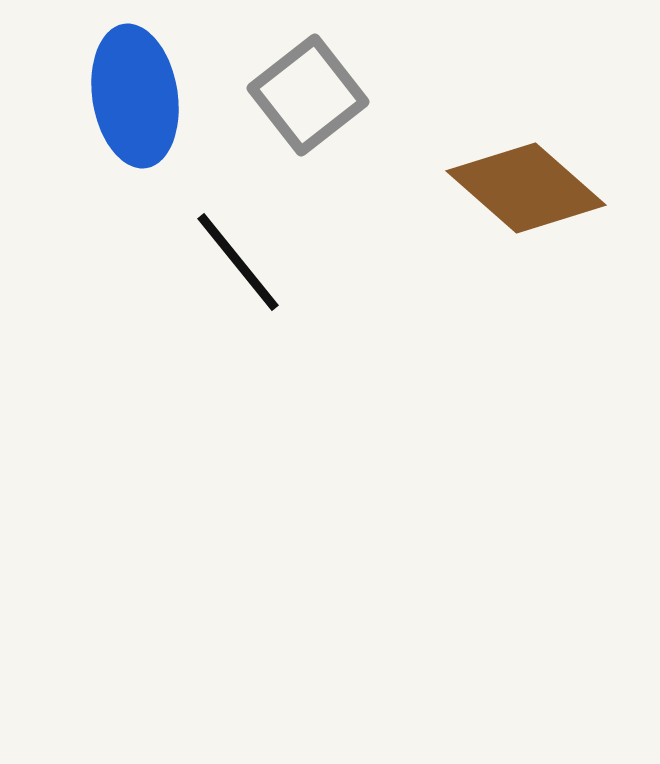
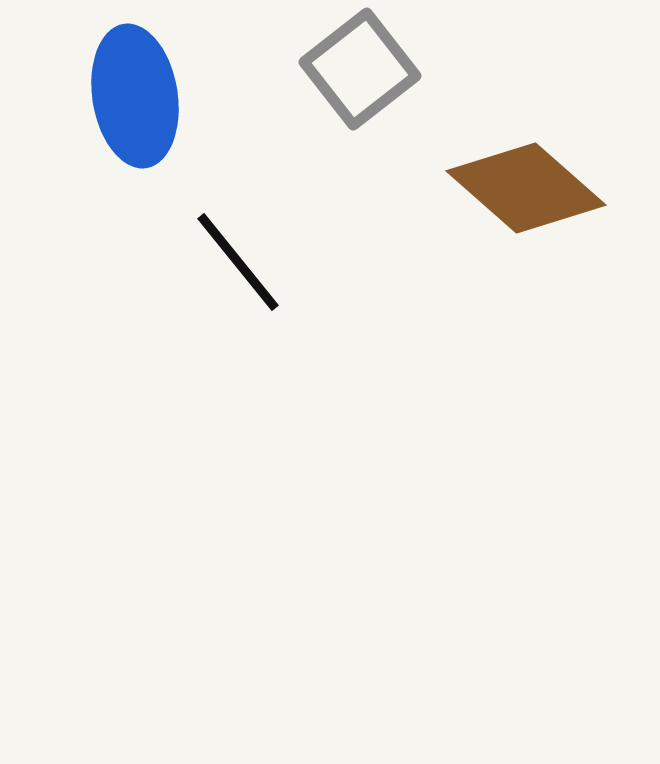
gray square: moved 52 px right, 26 px up
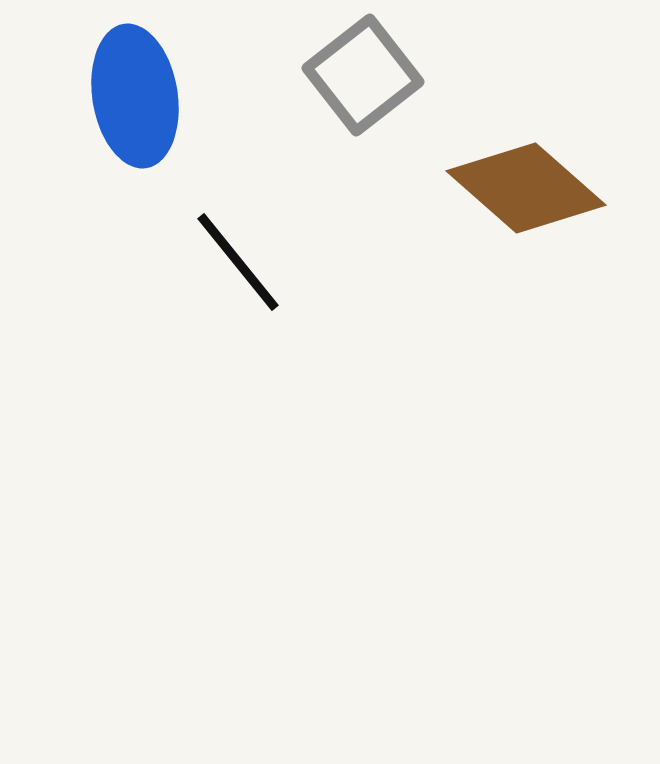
gray square: moved 3 px right, 6 px down
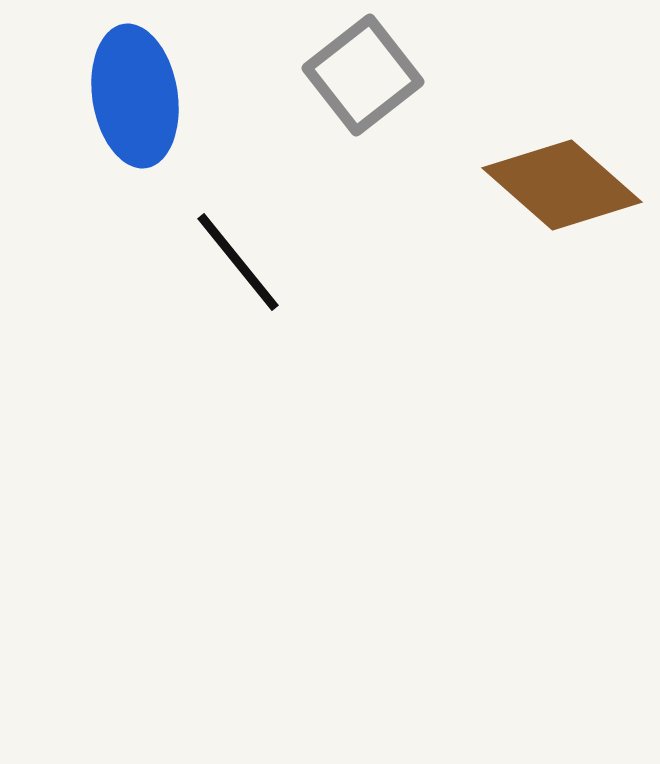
brown diamond: moved 36 px right, 3 px up
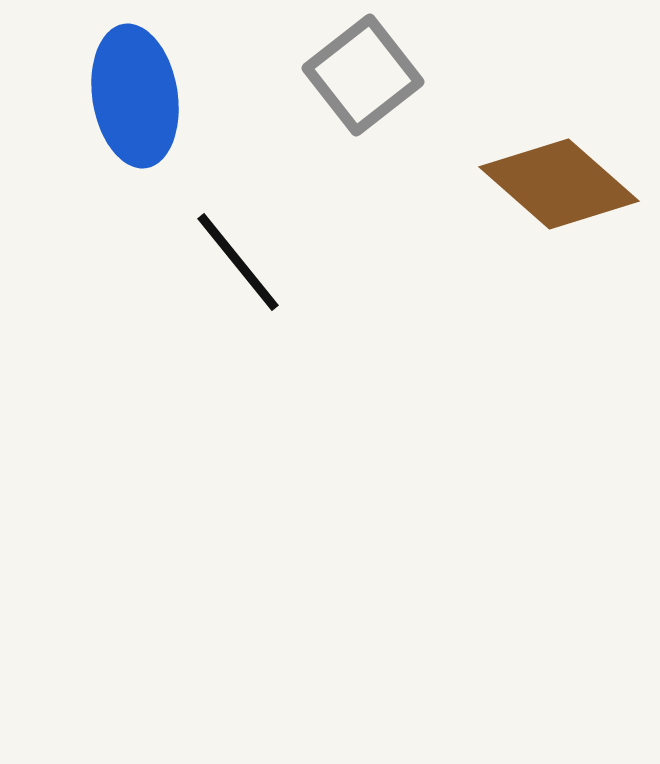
brown diamond: moved 3 px left, 1 px up
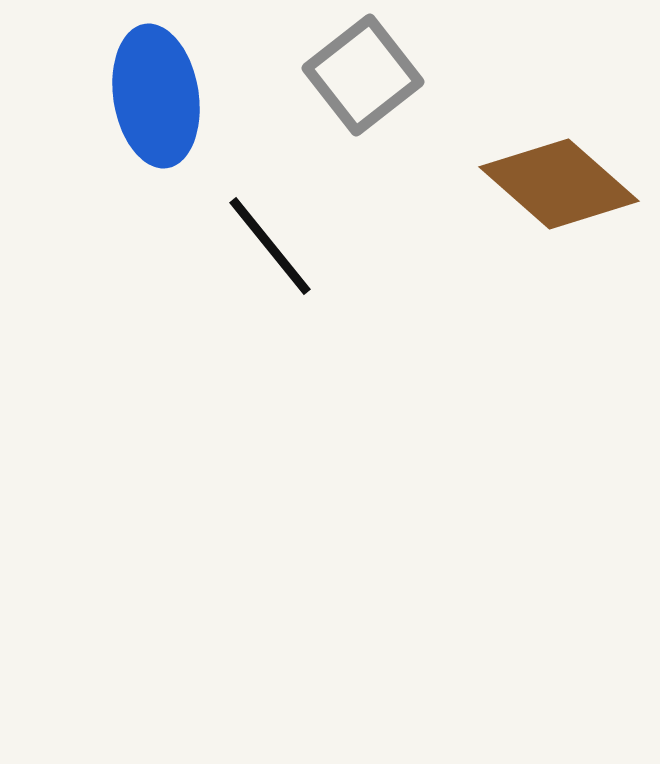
blue ellipse: moved 21 px right
black line: moved 32 px right, 16 px up
